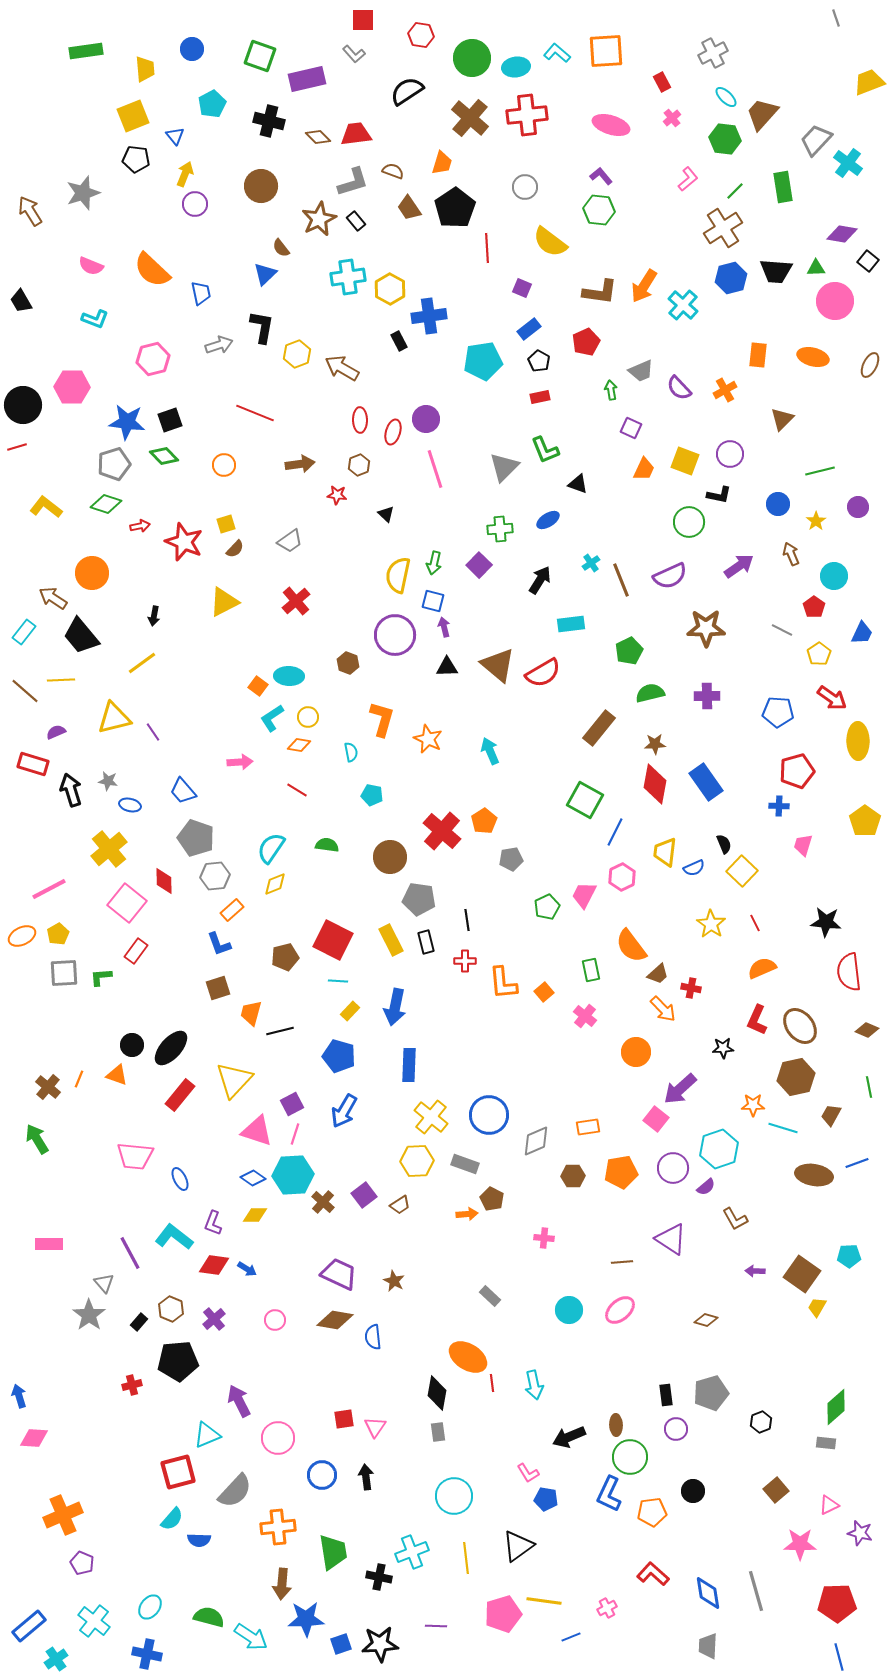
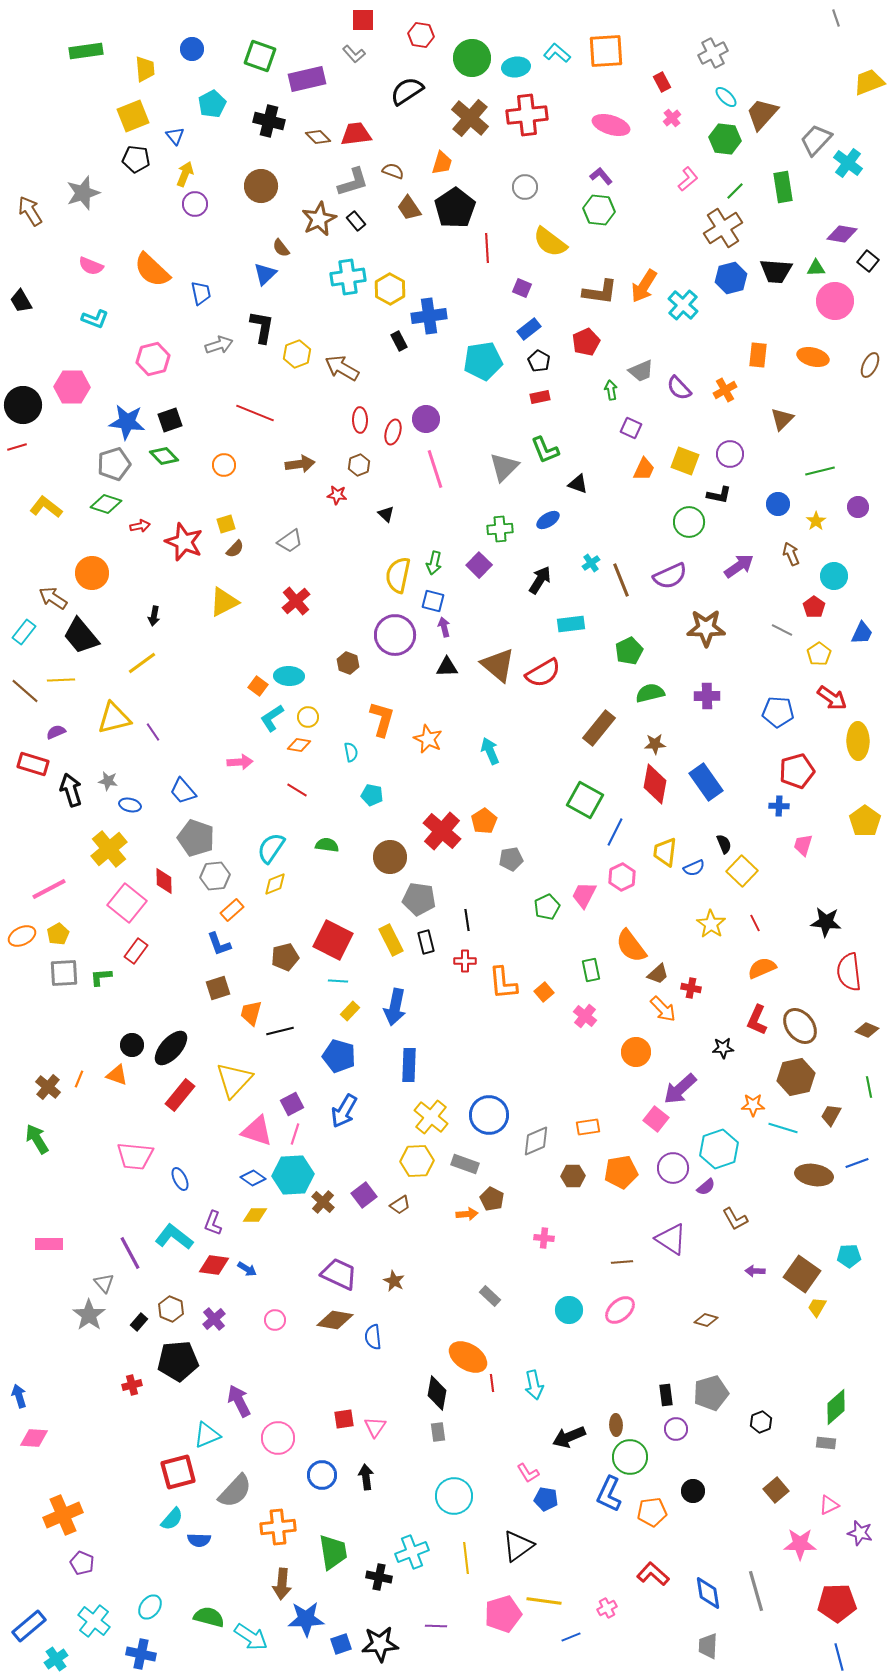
blue cross at (147, 1654): moved 6 px left
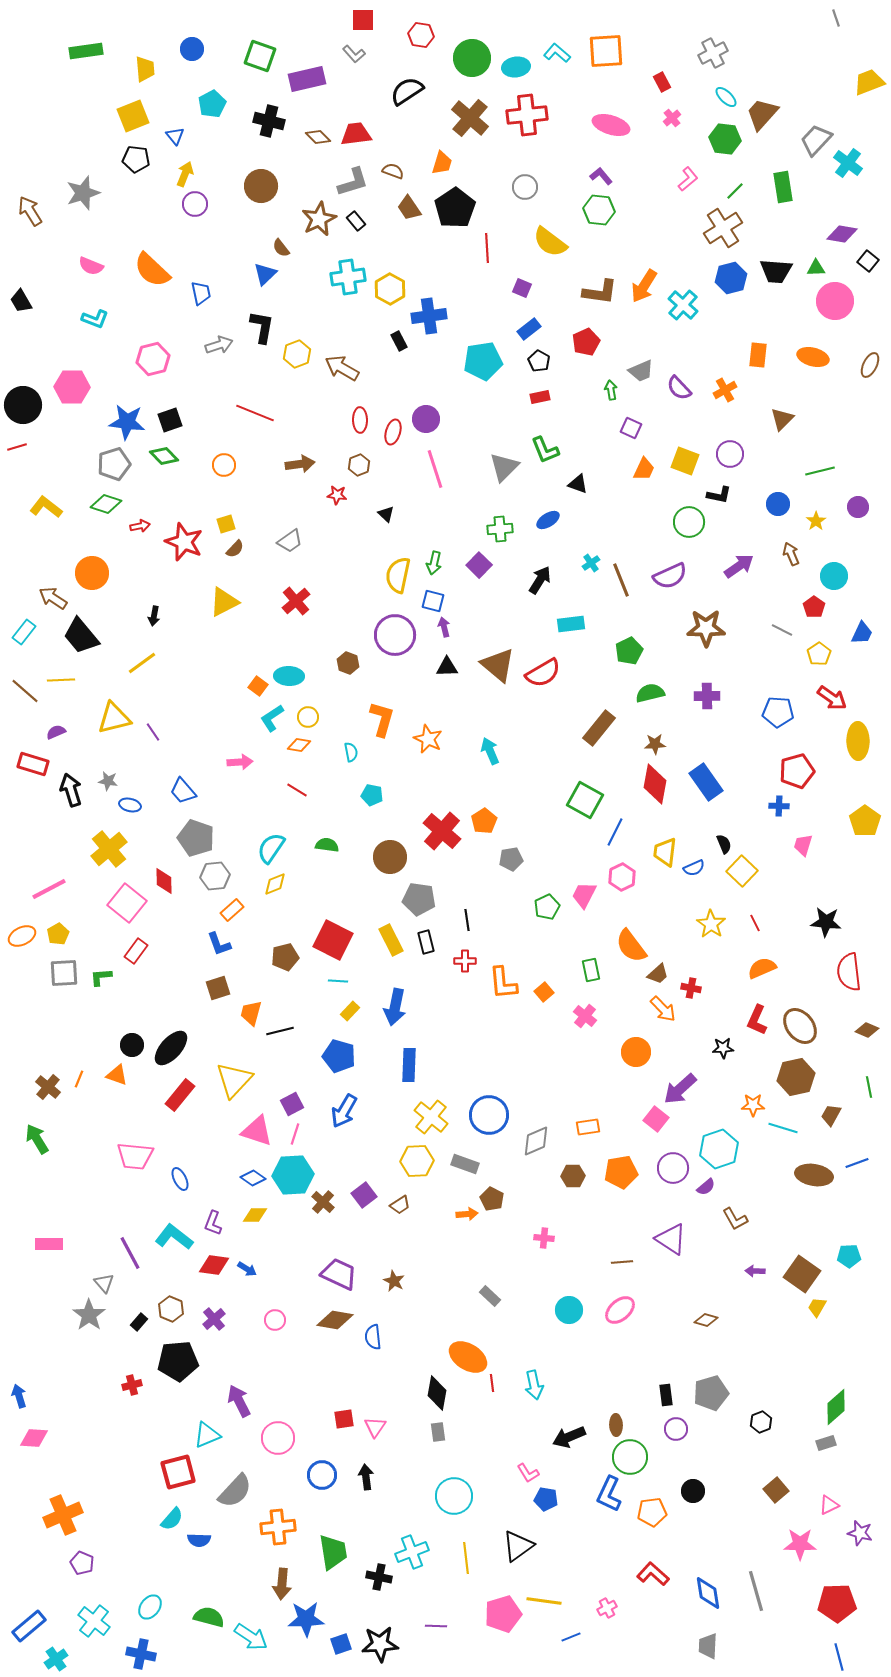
gray rectangle at (826, 1443): rotated 24 degrees counterclockwise
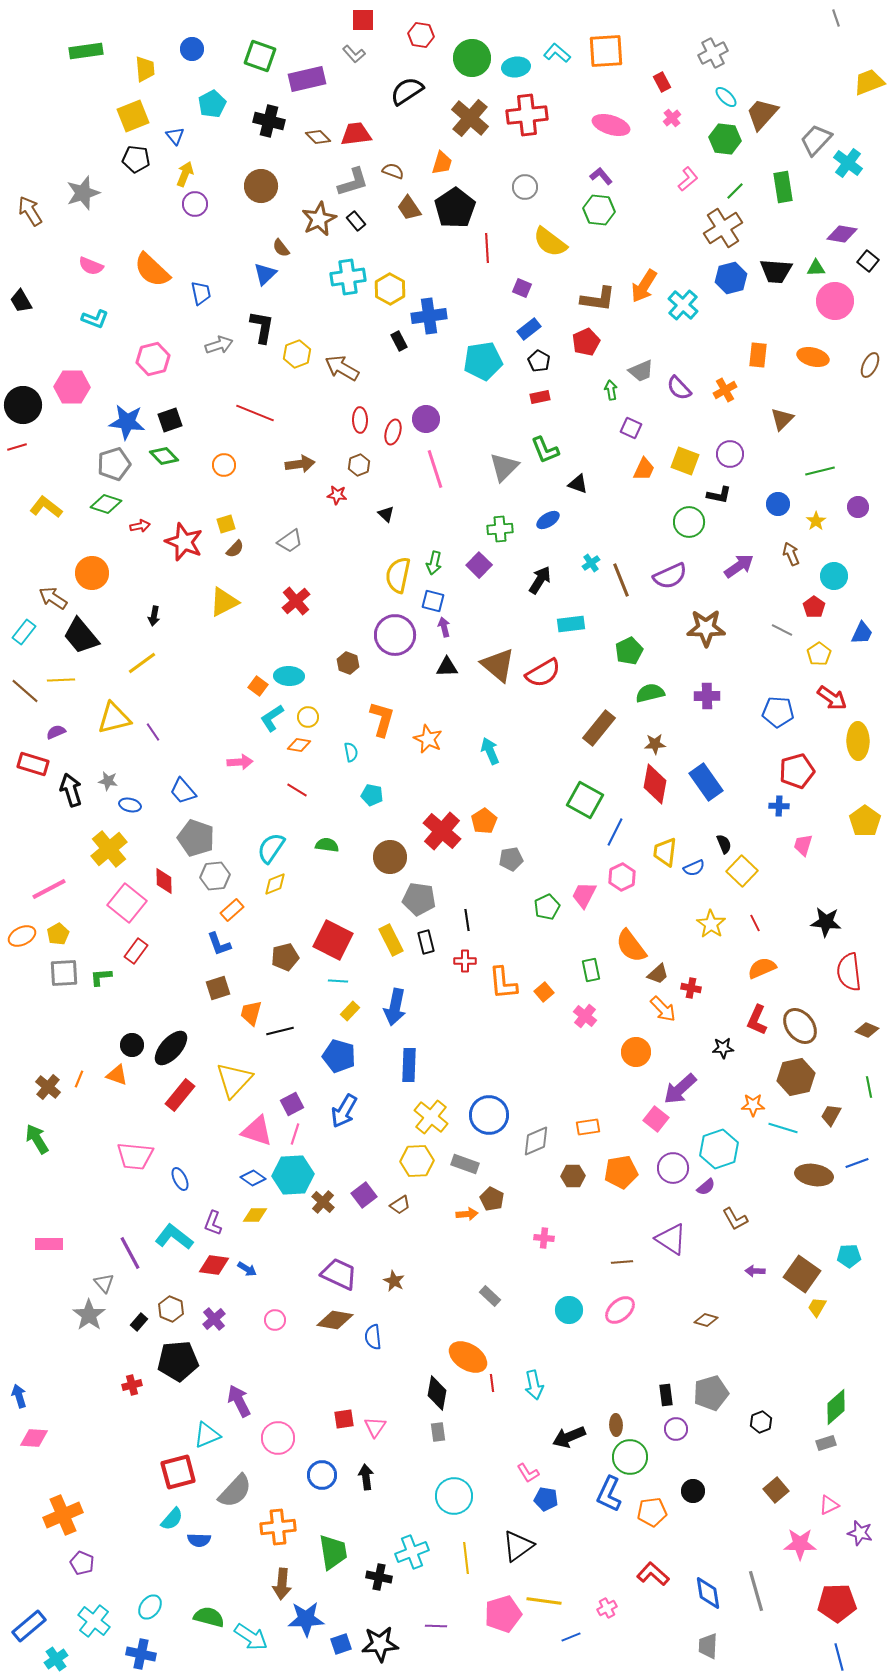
brown L-shape at (600, 292): moved 2 px left, 7 px down
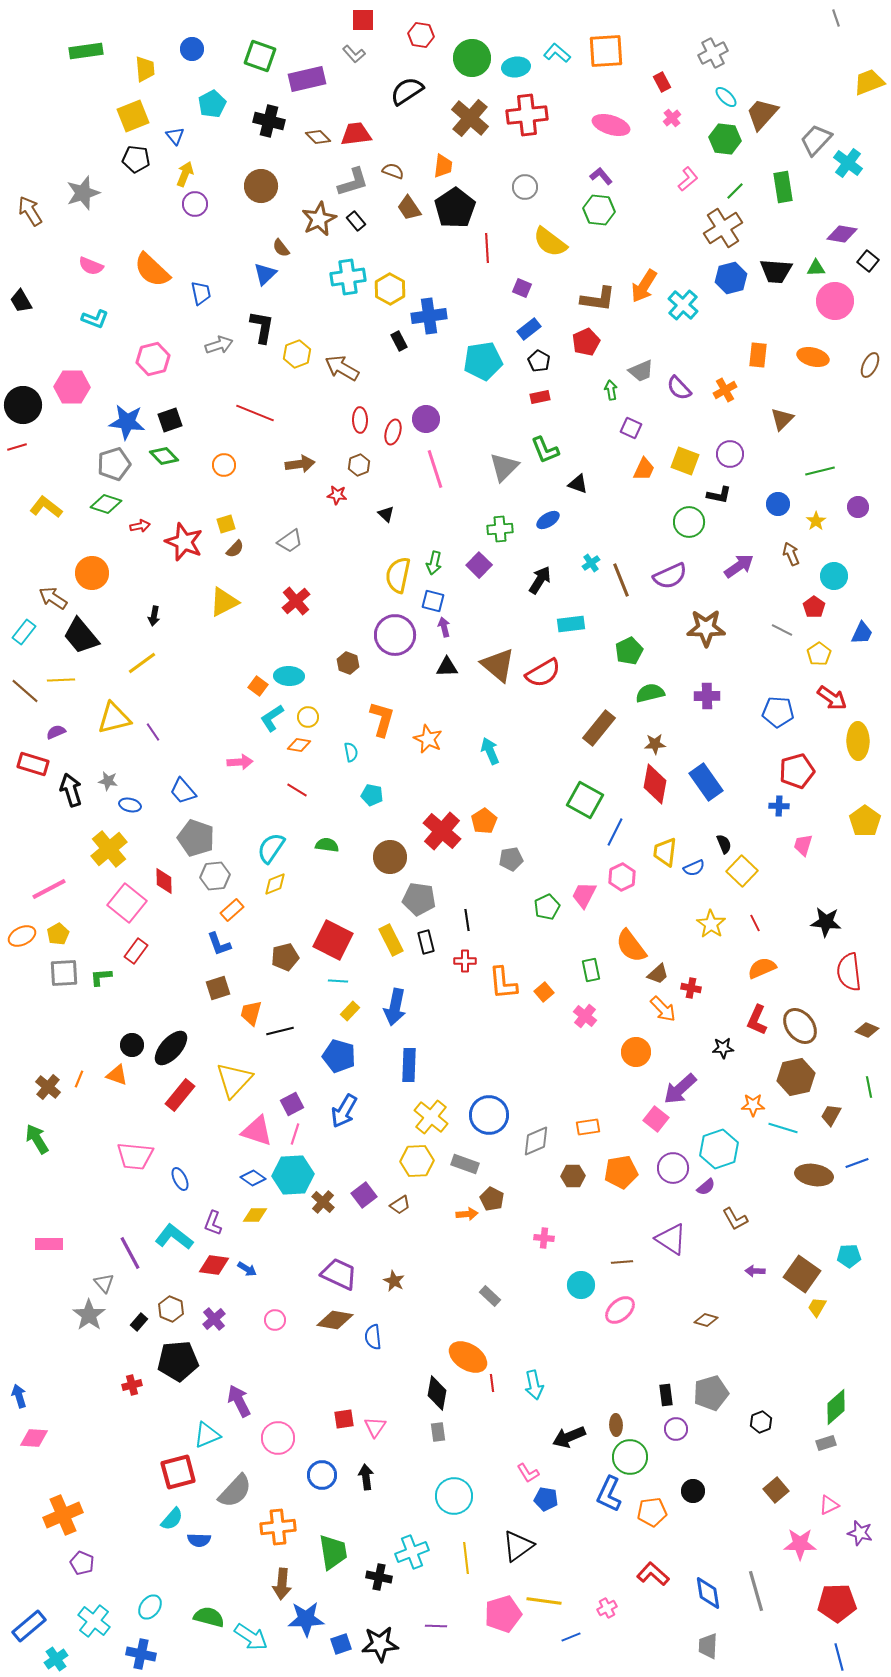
orange trapezoid at (442, 163): moved 1 px right, 3 px down; rotated 10 degrees counterclockwise
cyan circle at (569, 1310): moved 12 px right, 25 px up
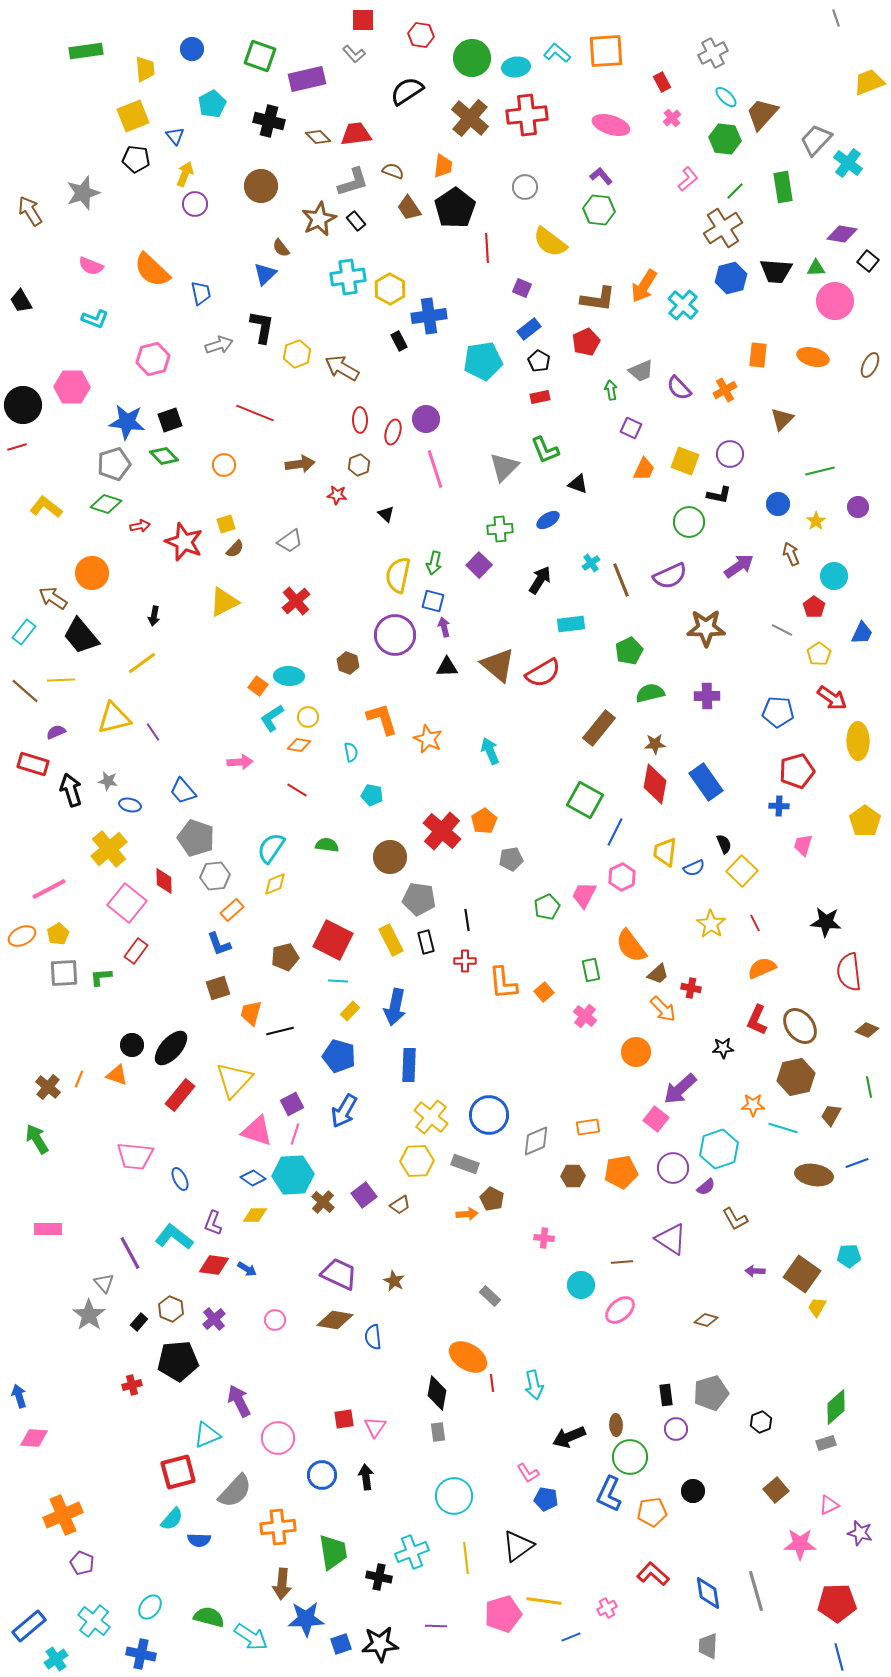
orange L-shape at (382, 719): rotated 33 degrees counterclockwise
pink rectangle at (49, 1244): moved 1 px left, 15 px up
